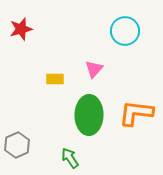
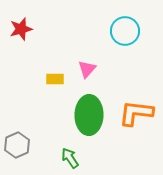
pink triangle: moved 7 px left
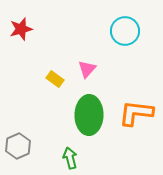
yellow rectangle: rotated 36 degrees clockwise
gray hexagon: moved 1 px right, 1 px down
green arrow: rotated 20 degrees clockwise
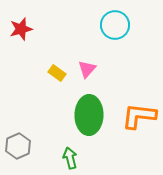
cyan circle: moved 10 px left, 6 px up
yellow rectangle: moved 2 px right, 6 px up
orange L-shape: moved 3 px right, 3 px down
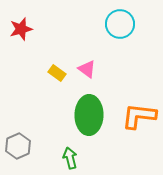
cyan circle: moved 5 px right, 1 px up
pink triangle: rotated 36 degrees counterclockwise
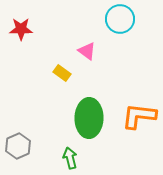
cyan circle: moved 5 px up
red star: rotated 15 degrees clockwise
pink triangle: moved 18 px up
yellow rectangle: moved 5 px right
green ellipse: moved 3 px down
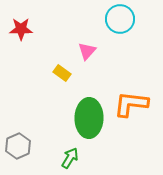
pink triangle: rotated 36 degrees clockwise
orange L-shape: moved 8 px left, 12 px up
green arrow: rotated 45 degrees clockwise
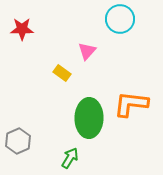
red star: moved 1 px right
gray hexagon: moved 5 px up
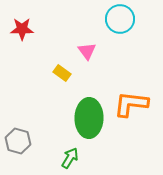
pink triangle: rotated 18 degrees counterclockwise
gray hexagon: rotated 20 degrees counterclockwise
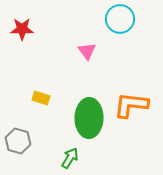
yellow rectangle: moved 21 px left, 25 px down; rotated 18 degrees counterclockwise
orange L-shape: moved 1 px down
